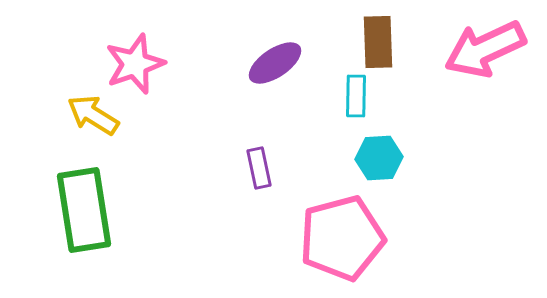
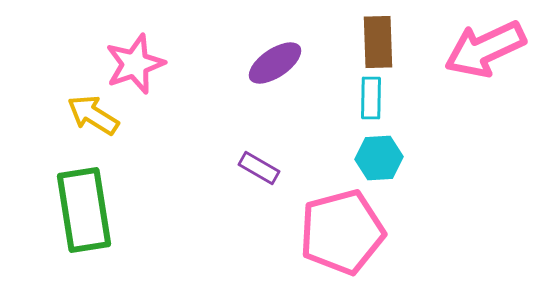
cyan rectangle: moved 15 px right, 2 px down
purple rectangle: rotated 48 degrees counterclockwise
pink pentagon: moved 6 px up
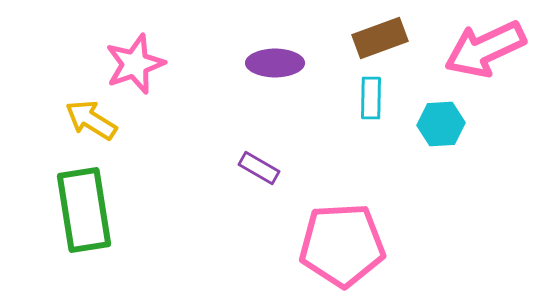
brown rectangle: moved 2 px right, 4 px up; rotated 72 degrees clockwise
purple ellipse: rotated 34 degrees clockwise
yellow arrow: moved 2 px left, 5 px down
cyan hexagon: moved 62 px right, 34 px up
pink pentagon: moved 13 px down; rotated 12 degrees clockwise
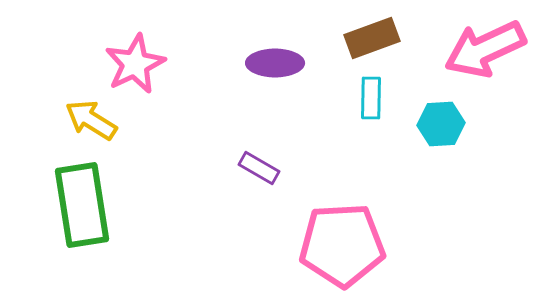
brown rectangle: moved 8 px left
pink star: rotated 6 degrees counterclockwise
green rectangle: moved 2 px left, 5 px up
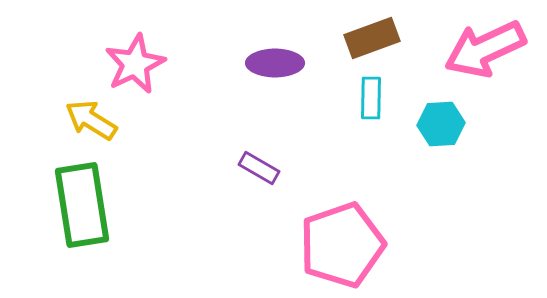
pink pentagon: rotated 16 degrees counterclockwise
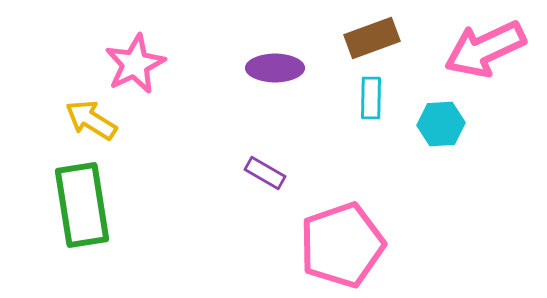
purple ellipse: moved 5 px down
purple rectangle: moved 6 px right, 5 px down
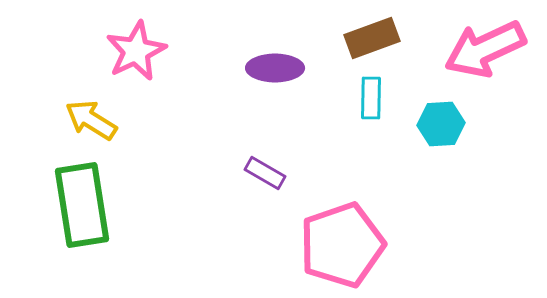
pink star: moved 1 px right, 13 px up
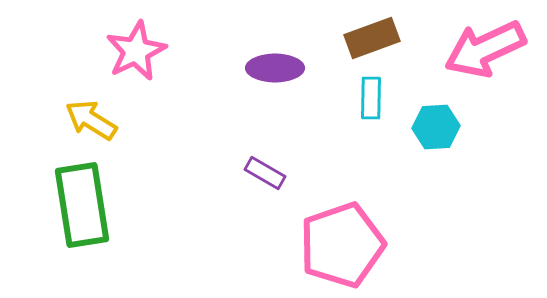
cyan hexagon: moved 5 px left, 3 px down
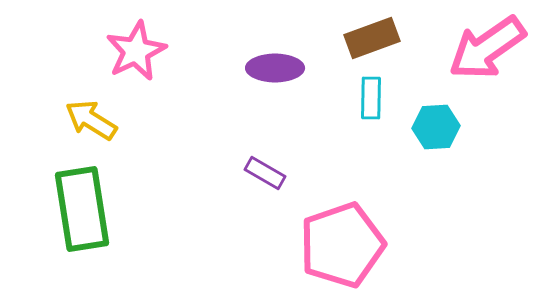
pink arrow: moved 2 px right, 1 px up; rotated 10 degrees counterclockwise
green rectangle: moved 4 px down
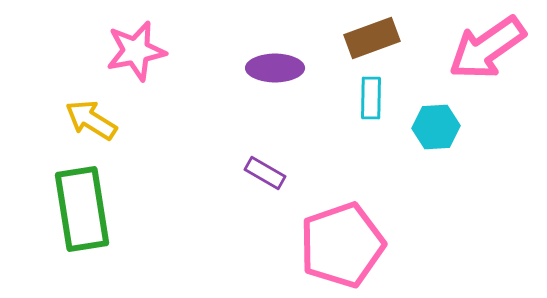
pink star: rotated 14 degrees clockwise
